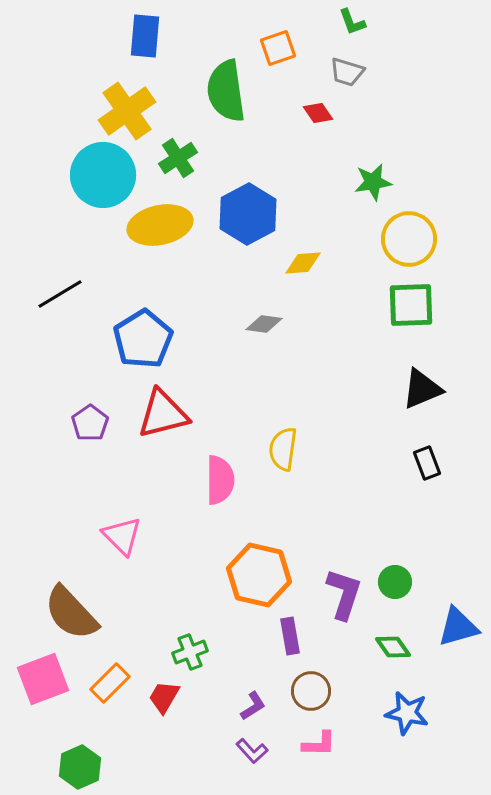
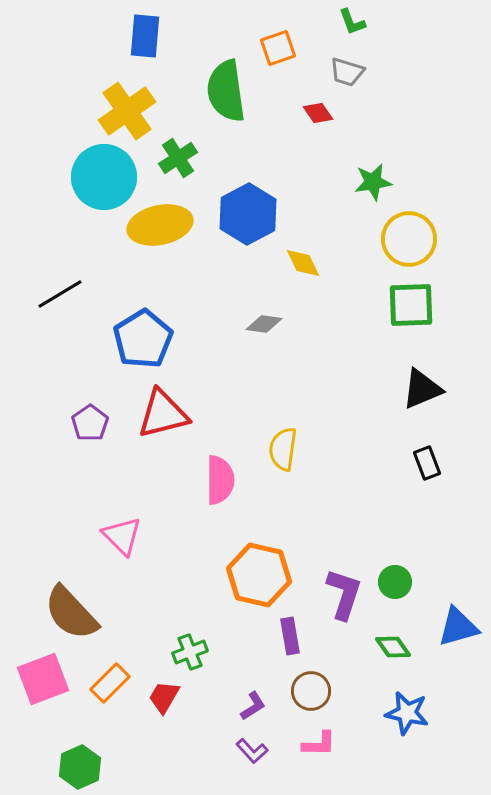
cyan circle at (103, 175): moved 1 px right, 2 px down
yellow diamond at (303, 263): rotated 69 degrees clockwise
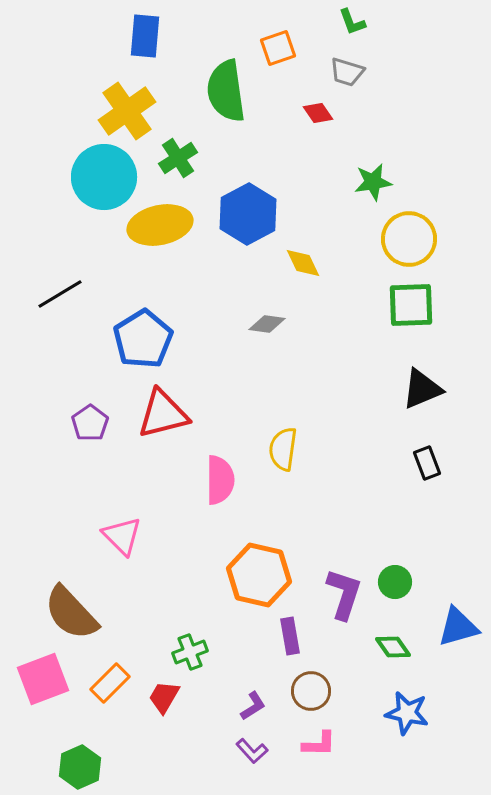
gray diamond at (264, 324): moved 3 px right
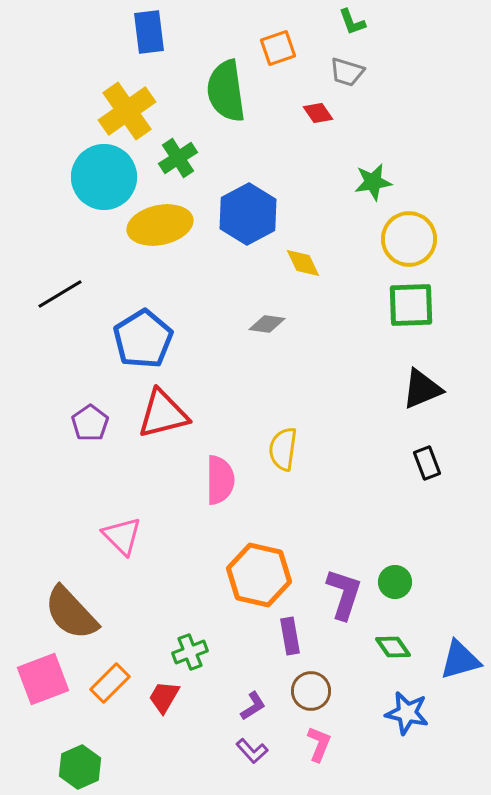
blue rectangle at (145, 36): moved 4 px right, 4 px up; rotated 12 degrees counterclockwise
blue triangle at (458, 627): moved 2 px right, 33 px down
pink L-shape at (319, 744): rotated 69 degrees counterclockwise
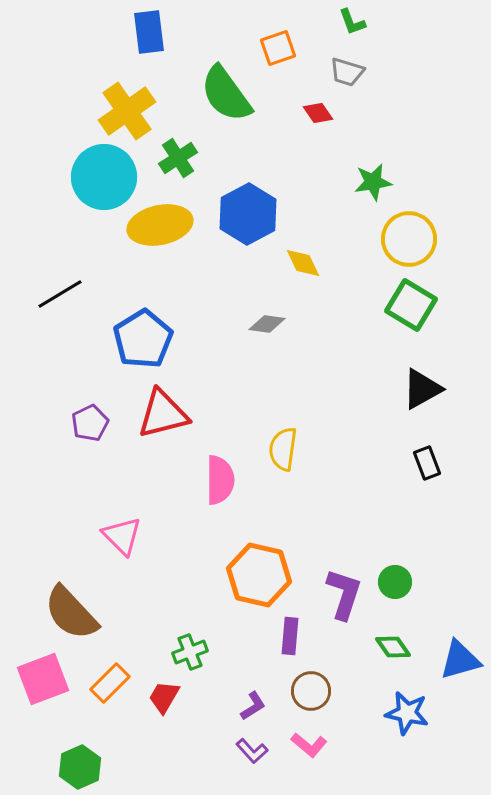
green semicircle at (226, 91): moved 3 px down; rotated 28 degrees counterclockwise
green square at (411, 305): rotated 33 degrees clockwise
black triangle at (422, 389): rotated 6 degrees counterclockwise
purple pentagon at (90, 423): rotated 9 degrees clockwise
purple rectangle at (290, 636): rotated 15 degrees clockwise
pink L-shape at (319, 744): moved 10 px left, 1 px down; rotated 108 degrees clockwise
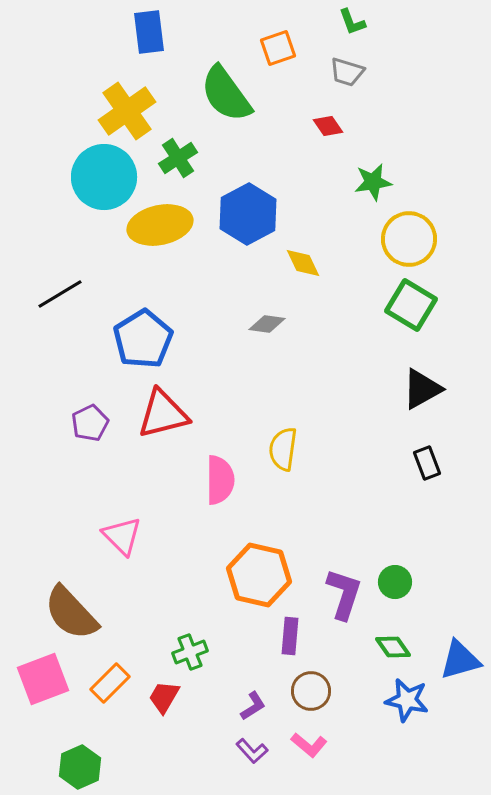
red diamond at (318, 113): moved 10 px right, 13 px down
blue star at (407, 713): moved 13 px up
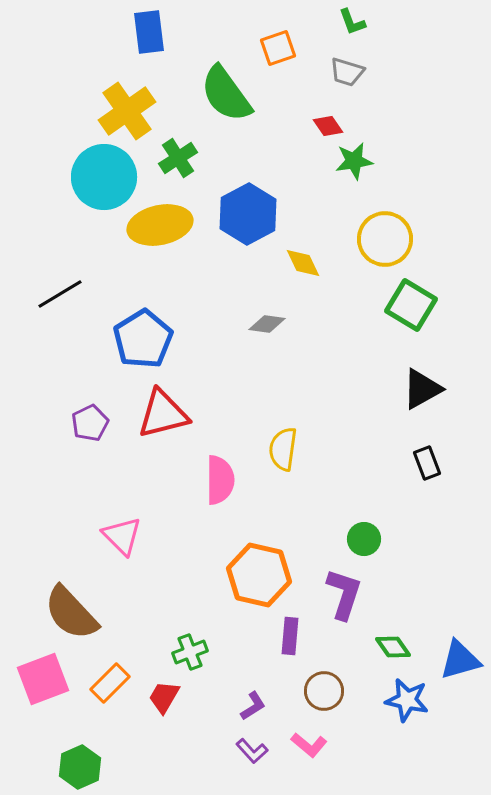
green star at (373, 182): moved 19 px left, 21 px up
yellow circle at (409, 239): moved 24 px left
green circle at (395, 582): moved 31 px left, 43 px up
brown circle at (311, 691): moved 13 px right
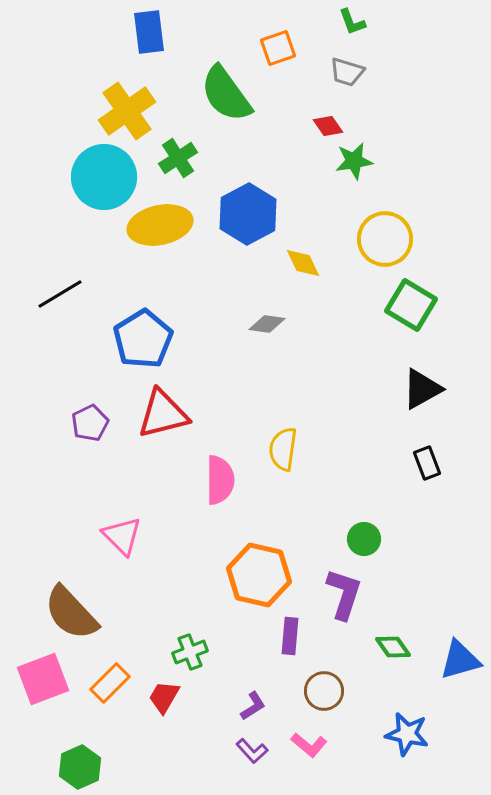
blue star at (407, 700): moved 34 px down
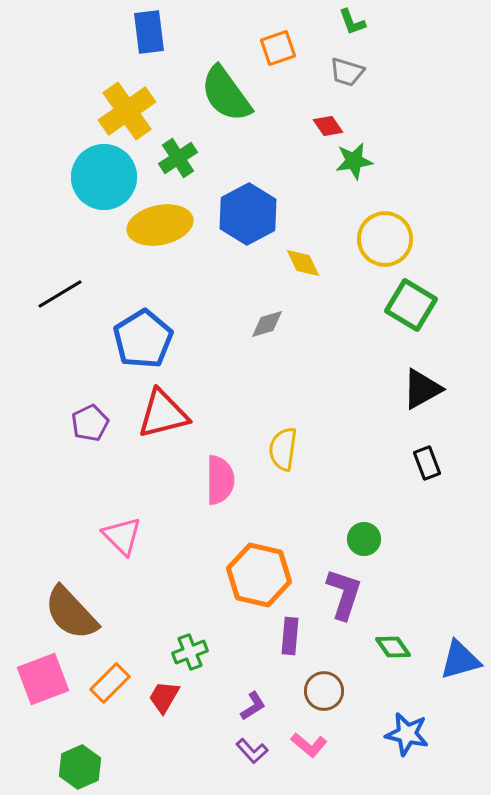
gray diamond at (267, 324): rotated 24 degrees counterclockwise
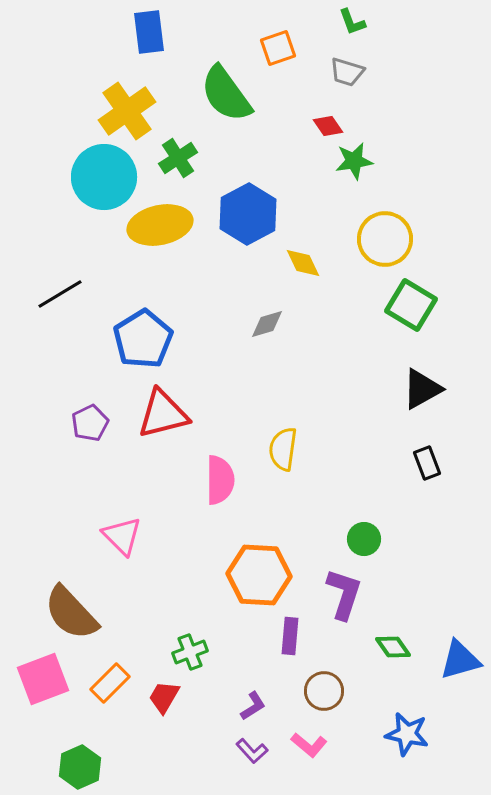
orange hexagon at (259, 575): rotated 10 degrees counterclockwise
